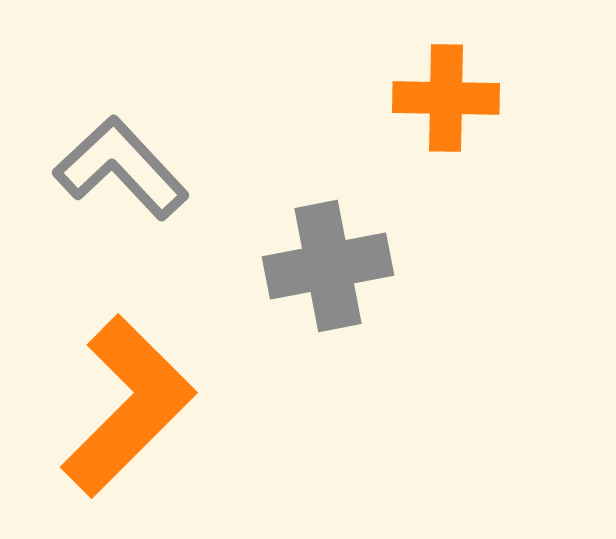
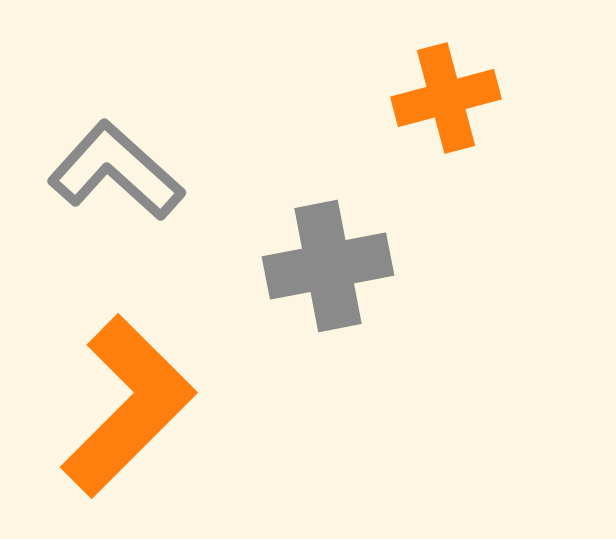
orange cross: rotated 16 degrees counterclockwise
gray L-shape: moved 5 px left, 3 px down; rotated 5 degrees counterclockwise
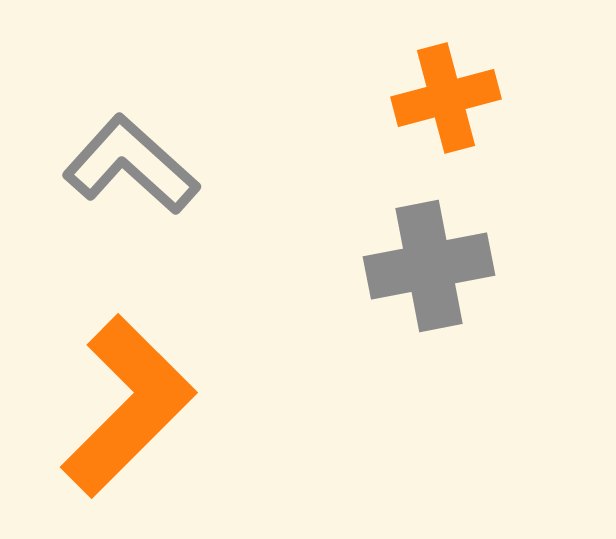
gray L-shape: moved 15 px right, 6 px up
gray cross: moved 101 px right
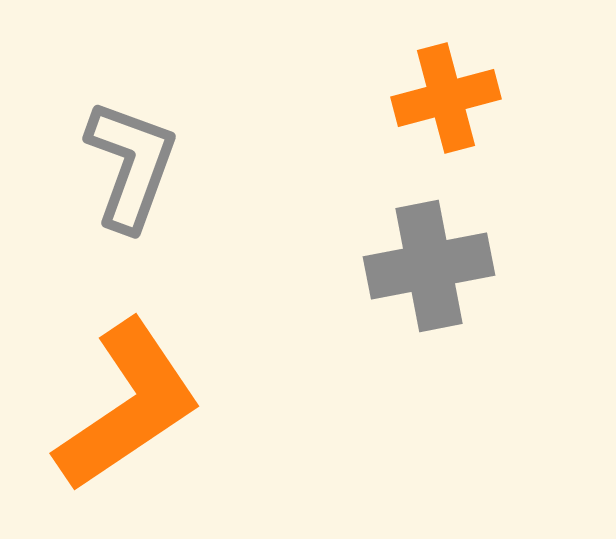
gray L-shape: rotated 68 degrees clockwise
orange L-shape: rotated 11 degrees clockwise
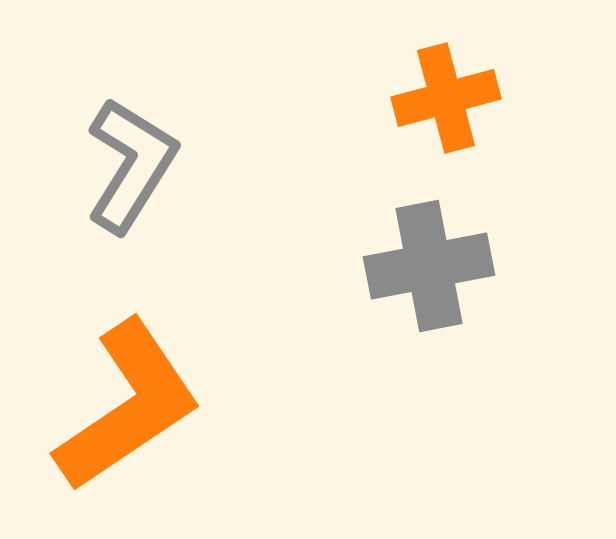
gray L-shape: rotated 12 degrees clockwise
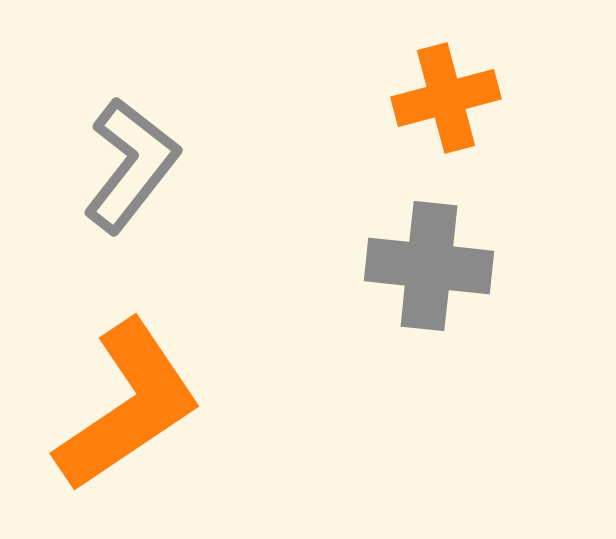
gray L-shape: rotated 6 degrees clockwise
gray cross: rotated 17 degrees clockwise
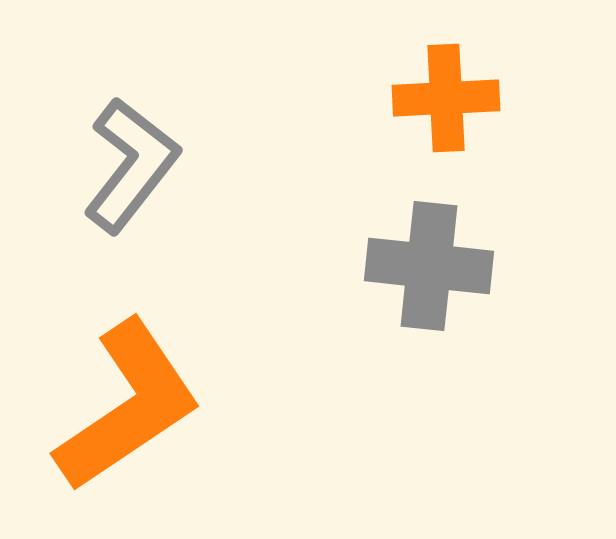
orange cross: rotated 12 degrees clockwise
